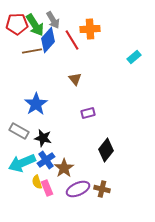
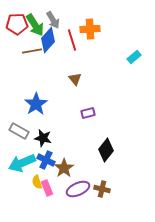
red line: rotated 15 degrees clockwise
blue cross: rotated 30 degrees counterclockwise
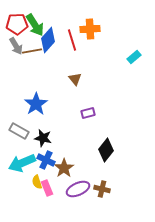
gray arrow: moved 37 px left, 26 px down
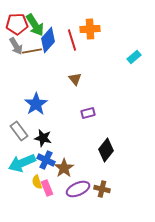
gray rectangle: rotated 24 degrees clockwise
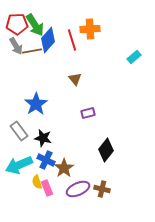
cyan arrow: moved 3 px left, 2 px down
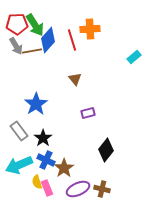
black star: rotated 24 degrees clockwise
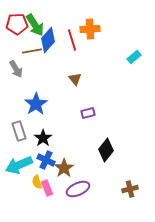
gray arrow: moved 23 px down
gray rectangle: rotated 18 degrees clockwise
brown cross: moved 28 px right; rotated 28 degrees counterclockwise
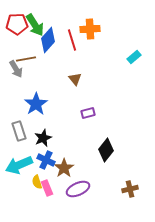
brown line: moved 6 px left, 8 px down
black star: rotated 12 degrees clockwise
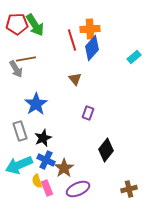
blue diamond: moved 44 px right, 8 px down
purple rectangle: rotated 56 degrees counterclockwise
gray rectangle: moved 1 px right
yellow semicircle: moved 1 px up
brown cross: moved 1 px left
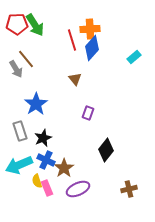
brown line: rotated 60 degrees clockwise
